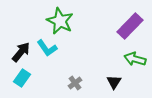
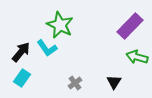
green star: moved 4 px down
green arrow: moved 2 px right, 2 px up
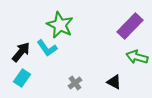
black triangle: rotated 35 degrees counterclockwise
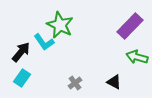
cyan L-shape: moved 3 px left, 6 px up
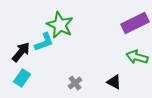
purple rectangle: moved 5 px right, 3 px up; rotated 20 degrees clockwise
cyan L-shape: rotated 75 degrees counterclockwise
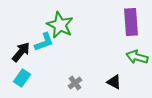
purple rectangle: moved 4 px left, 1 px up; rotated 68 degrees counterclockwise
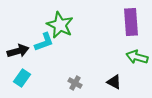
black arrow: moved 3 px left, 1 px up; rotated 35 degrees clockwise
gray cross: rotated 24 degrees counterclockwise
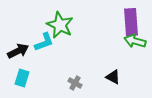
black arrow: rotated 10 degrees counterclockwise
green arrow: moved 2 px left, 16 px up
cyan rectangle: rotated 18 degrees counterclockwise
black triangle: moved 1 px left, 5 px up
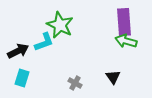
purple rectangle: moved 7 px left
green arrow: moved 9 px left
black triangle: rotated 28 degrees clockwise
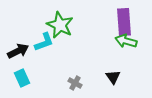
cyan rectangle: rotated 42 degrees counterclockwise
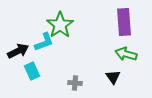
green star: rotated 12 degrees clockwise
green arrow: moved 13 px down
cyan rectangle: moved 10 px right, 7 px up
gray cross: rotated 24 degrees counterclockwise
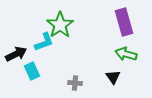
purple rectangle: rotated 12 degrees counterclockwise
black arrow: moved 2 px left, 3 px down
